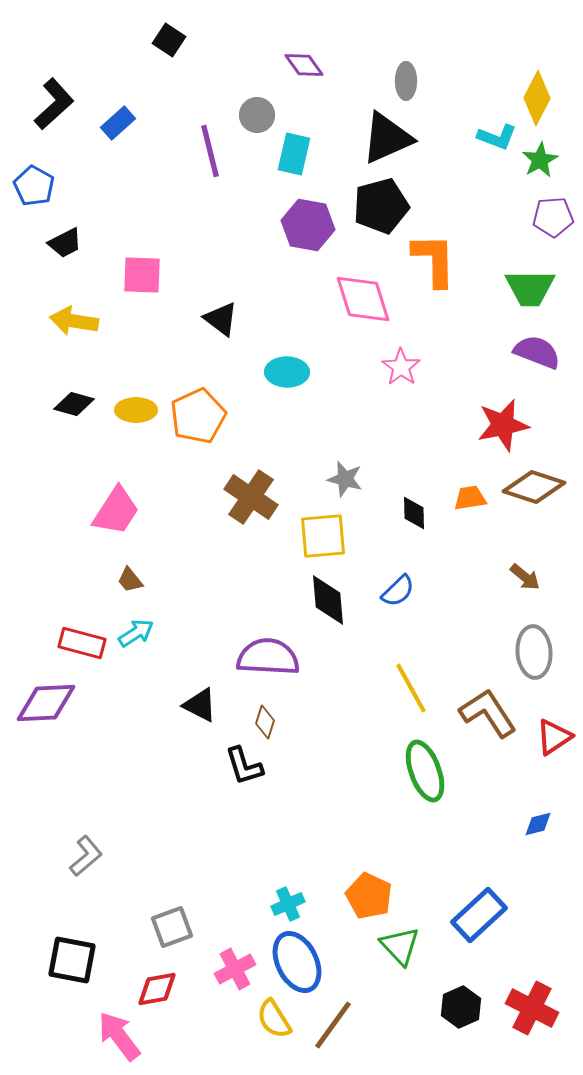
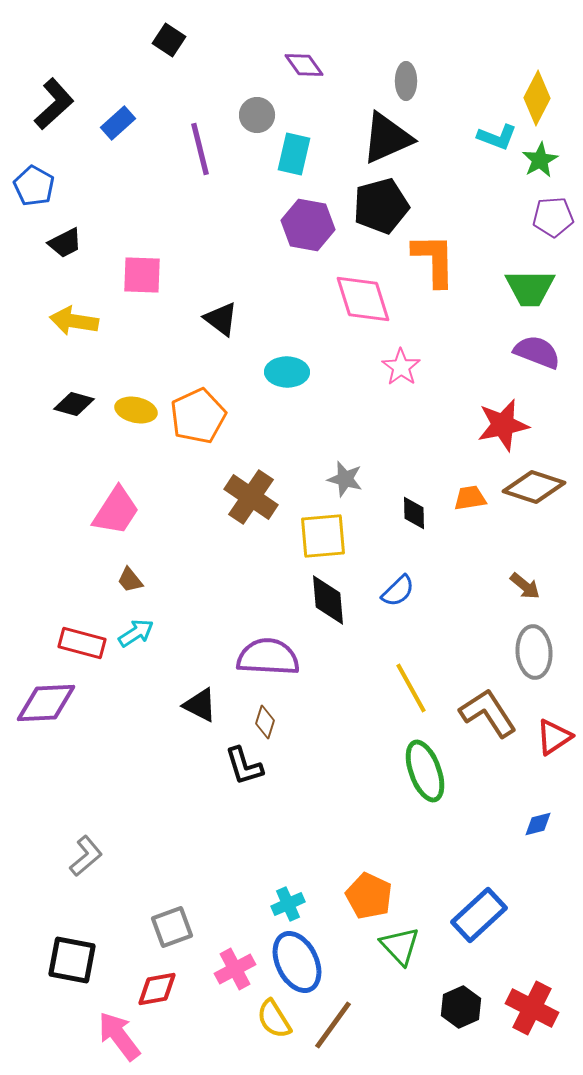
purple line at (210, 151): moved 10 px left, 2 px up
yellow ellipse at (136, 410): rotated 12 degrees clockwise
brown arrow at (525, 577): moved 9 px down
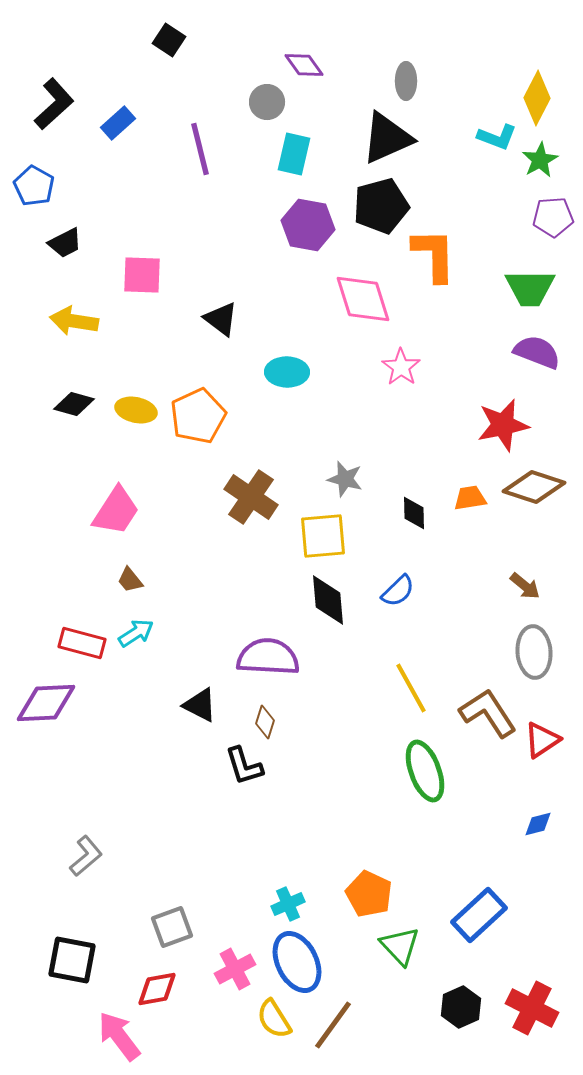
gray circle at (257, 115): moved 10 px right, 13 px up
orange L-shape at (434, 260): moved 5 px up
red triangle at (554, 737): moved 12 px left, 3 px down
orange pentagon at (369, 896): moved 2 px up
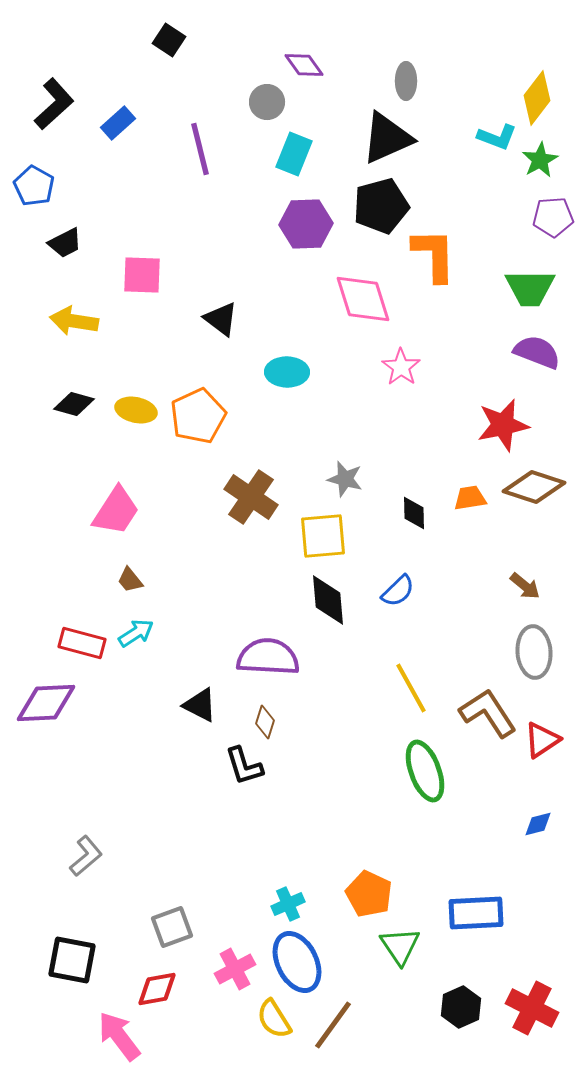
yellow diamond at (537, 98): rotated 10 degrees clockwise
cyan rectangle at (294, 154): rotated 9 degrees clockwise
purple hexagon at (308, 225): moved 2 px left, 1 px up; rotated 12 degrees counterclockwise
blue rectangle at (479, 915): moved 3 px left, 2 px up; rotated 40 degrees clockwise
green triangle at (400, 946): rotated 9 degrees clockwise
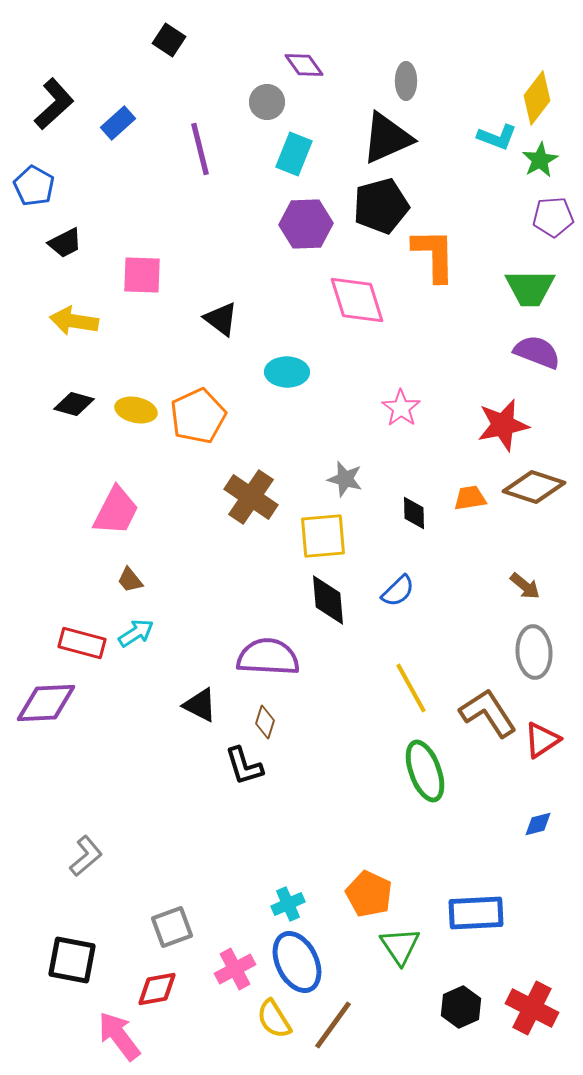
pink diamond at (363, 299): moved 6 px left, 1 px down
pink star at (401, 367): moved 41 px down
pink trapezoid at (116, 511): rotated 6 degrees counterclockwise
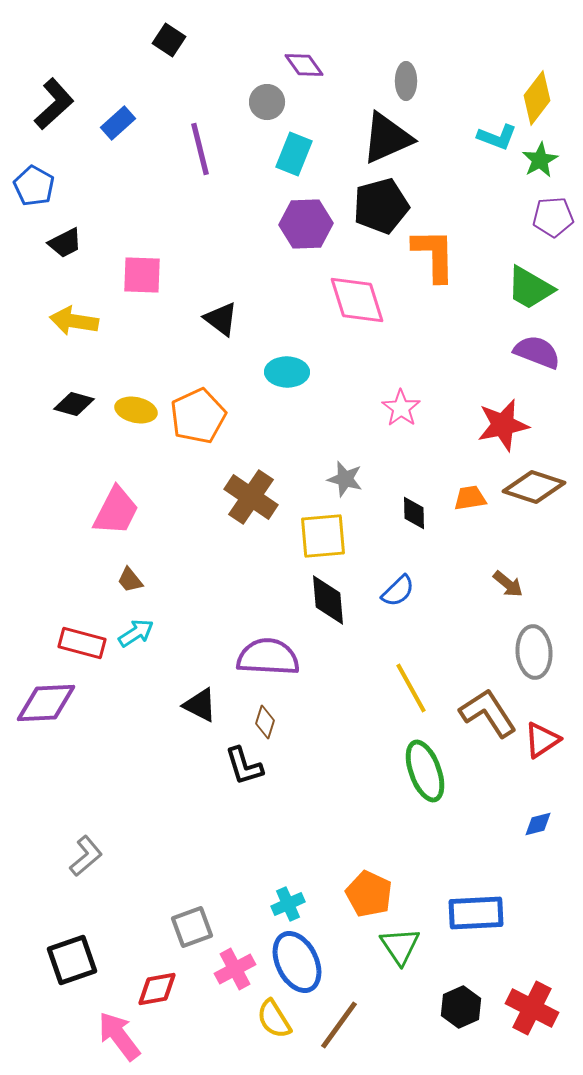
green trapezoid at (530, 288): rotated 30 degrees clockwise
brown arrow at (525, 586): moved 17 px left, 2 px up
gray square at (172, 927): moved 20 px right
black square at (72, 960): rotated 30 degrees counterclockwise
brown line at (333, 1025): moved 6 px right
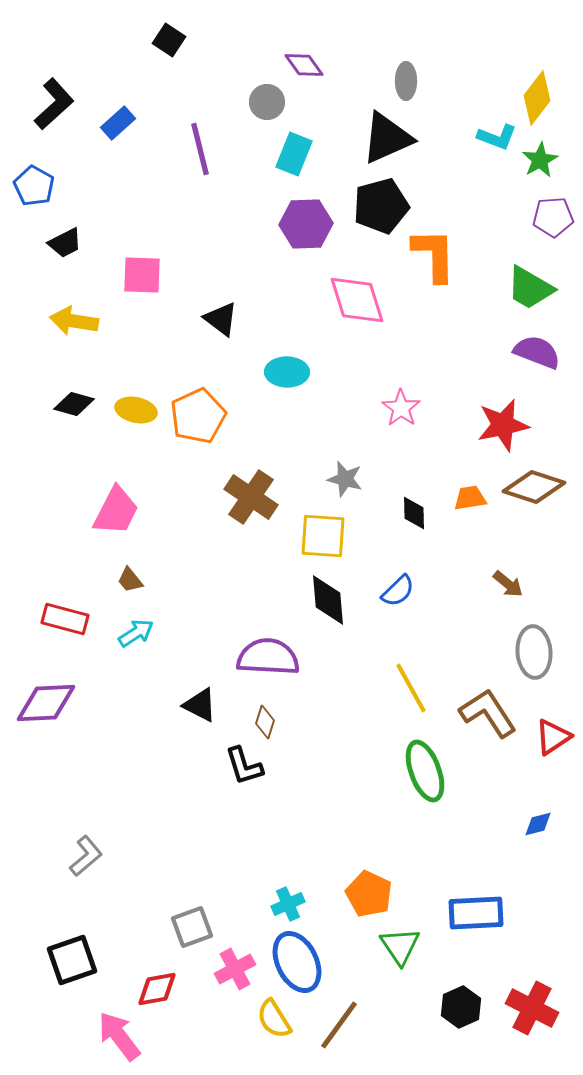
yellow square at (323, 536): rotated 9 degrees clockwise
red rectangle at (82, 643): moved 17 px left, 24 px up
red triangle at (542, 740): moved 11 px right, 3 px up
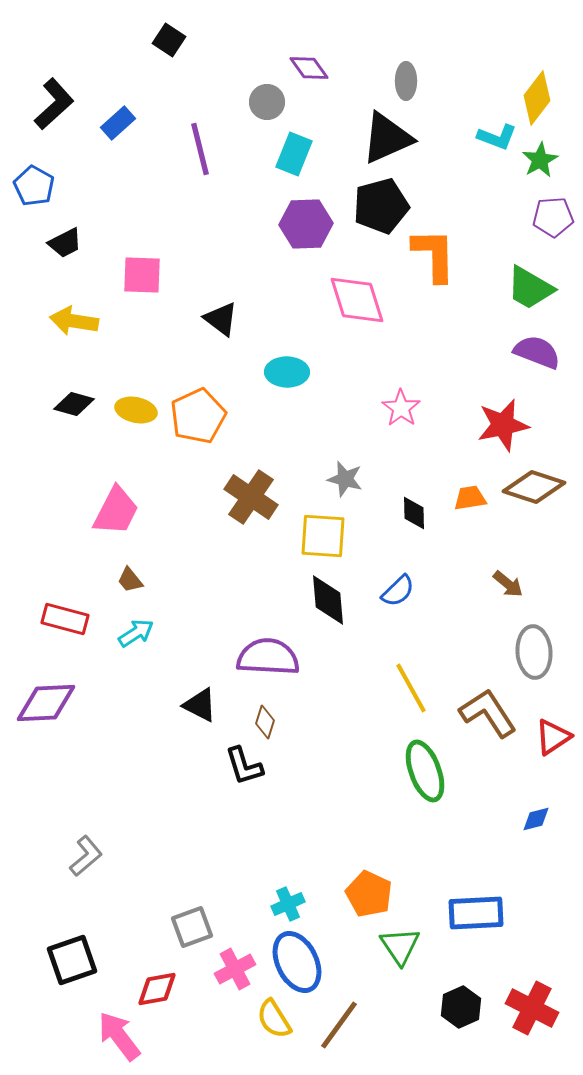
purple diamond at (304, 65): moved 5 px right, 3 px down
blue diamond at (538, 824): moved 2 px left, 5 px up
